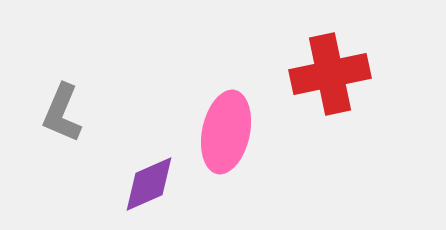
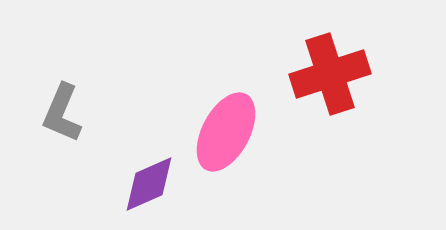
red cross: rotated 6 degrees counterclockwise
pink ellipse: rotated 16 degrees clockwise
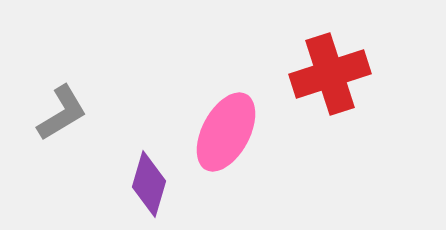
gray L-shape: rotated 144 degrees counterclockwise
purple diamond: rotated 50 degrees counterclockwise
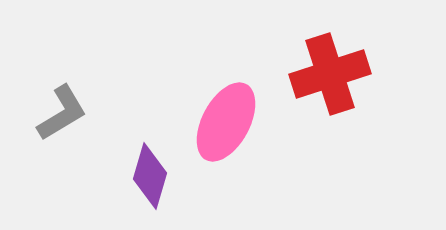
pink ellipse: moved 10 px up
purple diamond: moved 1 px right, 8 px up
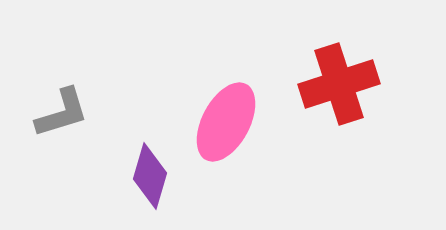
red cross: moved 9 px right, 10 px down
gray L-shape: rotated 14 degrees clockwise
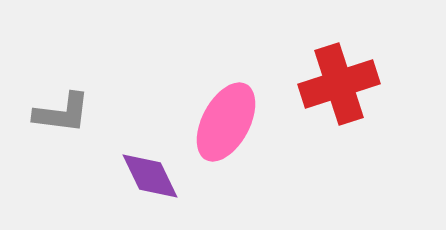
gray L-shape: rotated 24 degrees clockwise
purple diamond: rotated 42 degrees counterclockwise
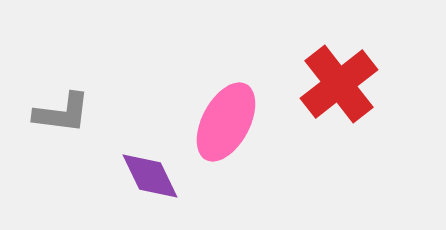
red cross: rotated 20 degrees counterclockwise
